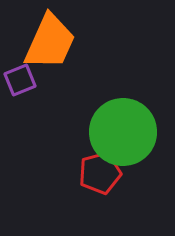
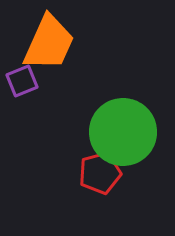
orange trapezoid: moved 1 px left, 1 px down
purple square: moved 2 px right, 1 px down
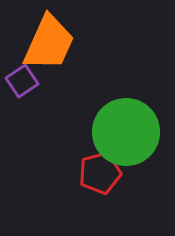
purple square: rotated 12 degrees counterclockwise
green circle: moved 3 px right
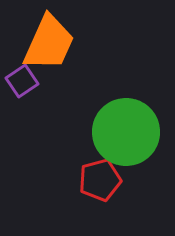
red pentagon: moved 7 px down
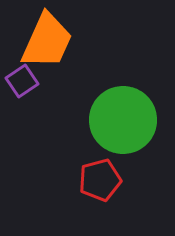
orange trapezoid: moved 2 px left, 2 px up
green circle: moved 3 px left, 12 px up
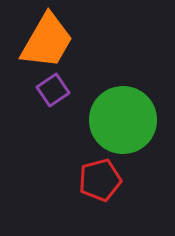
orange trapezoid: rotated 6 degrees clockwise
purple square: moved 31 px right, 9 px down
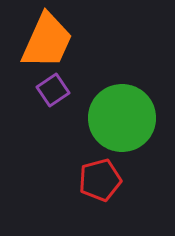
orange trapezoid: rotated 6 degrees counterclockwise
green circle: moved 1 px left, 2 px up
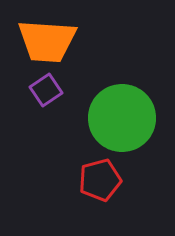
orange trapezoid: rotated 70 degrees clockwise
purple square: moved 7 px left
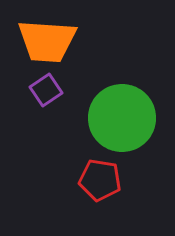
red pentagon: rotated 24 degrees clockwise
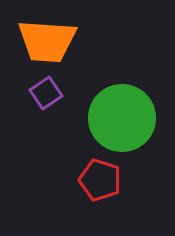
purple square: moved 3 px down
red pentagon: rotated 9 degrees clockwise
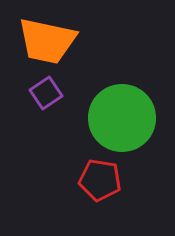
orange trapezoid: rotated 8 degrees clockwise
red pentagon: rotated 9 degrees counterclockwise
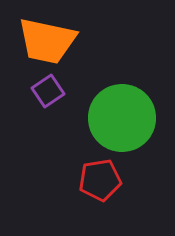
purple square: moved 2 px right, 2 px up
red pentagon: rotated 18 degrees counterclockwise
